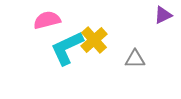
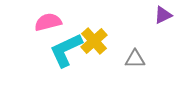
pink semicircle: moved 1 px right, 2 px down
yellow cross: moved 1 px down
cyan L-shape: moved 1 px left, 2 px down
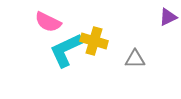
purple triangle: moved 5 px right, 2 px down
pink semicircle: rotated 140 degrees counterclockwise
yellow cross: rotated 32 degrees counterclockwise
